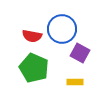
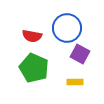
blue circle: moved 5 px right, 1 px up
purple square: moved 1 px down
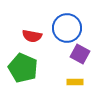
green pentagon: moved 11 px left
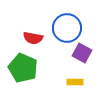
red semicircle: moved 1 px right, 2 px down
purple square: moved 2 px right, 1 px up
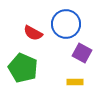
blue circle: moved 1 px left, 4 px up
red semicircle: moved 5 px up; rotated 18 degrees clockwise
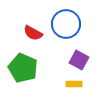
purple square: moved 3 px left, 7 px down
yellow rectangle: moved 1 px left, 2 px down
